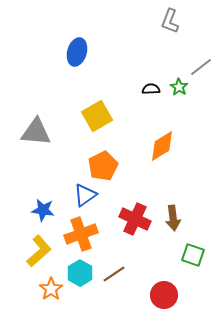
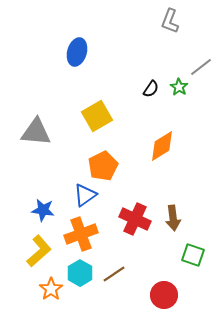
black semicircle: rotated 126 degrees clockwise
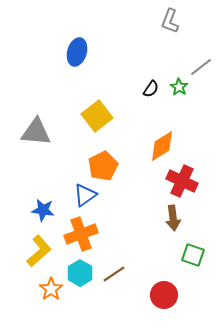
yellow square: rotated 8 degrees counterclockwise
red cross: moved 47 px right, 38 px up
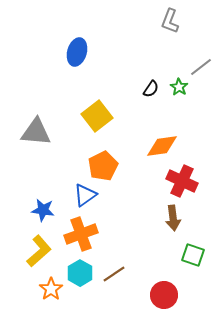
orange diamond: rotated 24 degrees clockwise
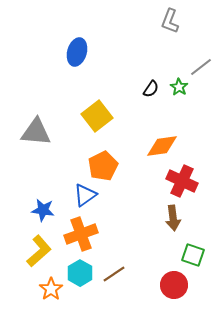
red circle: moved 10 px right, 10 px up
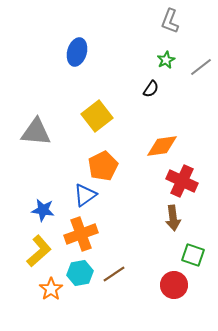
green star: moved 13 px left, 27 px up; rotated 12 degrees clockwise
cyan hexagon: rotated 20 degrees clockwise
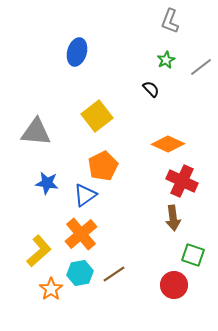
black semicircle: rotated 78 degrees counterclockwise
orange diamond: moved 6 px right, 2 px up; rotated 32 degrees clockwise
blue star: moved 4 px right, 27 px up
orange cross: rotated 20 degrees counterclockwise
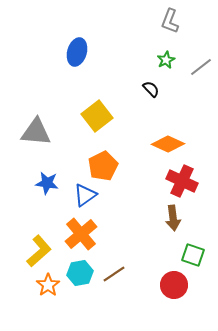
orange star: moved 3 px left, 4 px up
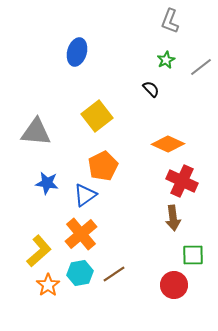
green square: rotated 20 degrees counterclockwise
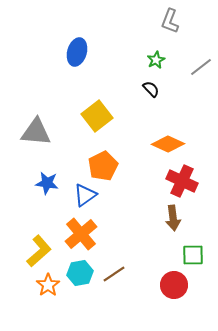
green star: moved 10 px left
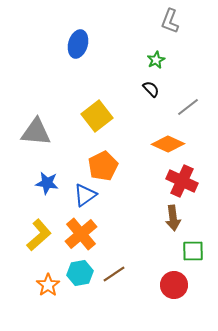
blue ellipse: moved 1 px right, 8 px up
gray line: moved 13 px left, 40 px down
yellow L-shape: moved 16 px up
green square: moved 4 px up
